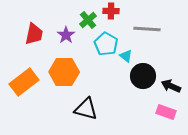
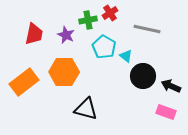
red cross: moved 1 px left, 2 px down; rotated 35 degrees counterclockwise
green cross: rotated 30 degrees clockwise
gray line: rotated 8 degrees clockwise
purple star: rotated 12 degrees counterclockwise
cyan pentagon: moved 2 px left, 3 px down
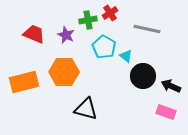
red trapezoid: rotated 80 degrees counterclockwise
orange rectangle: rotated 24 degrees clockwise
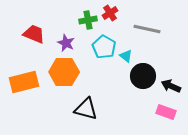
purple star: moved 8 px down
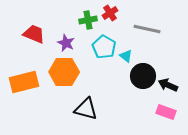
black arrow: moved 3 px left, 1 px up
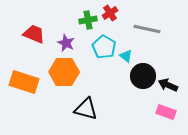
orange rectangle: rotated 32 degrees clockwise
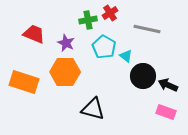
orange hexagon: moved 1 px right
black triangle: moved 7 px right
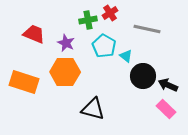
cyan pentagon: moved 1 px up
pink rectangle: moved 3 px up; rotated 24 degrees clockwise
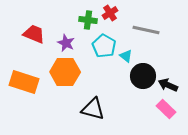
green cross: rotated 18 degrees clockwise
gray line: moved 1 px left, 1 px down
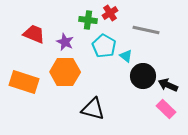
purple star: moved 1 px left, 1 px up
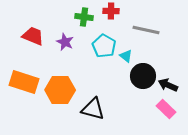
red cross: moved 1 px right, 2 px up; rotated 35 degrees clockwise
green cross: moved 4 px left, 3 px up
red trapezoid: moved 1 px left, 2 px down
orange hexagon: moved 5 px left, 18 px down
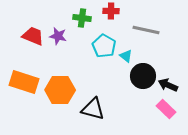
green cross: moved 2 px left, 1 px down
purple star: moved 7 px left, 6 px up; rotated 12 degrees counterclockwise
